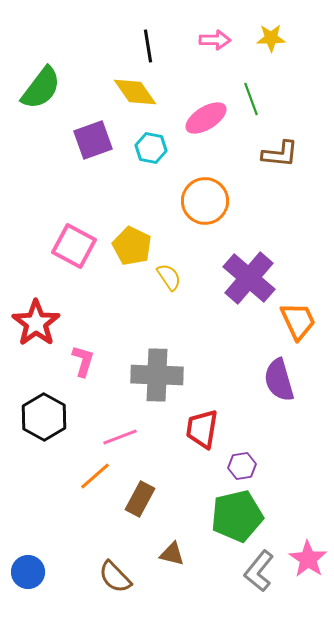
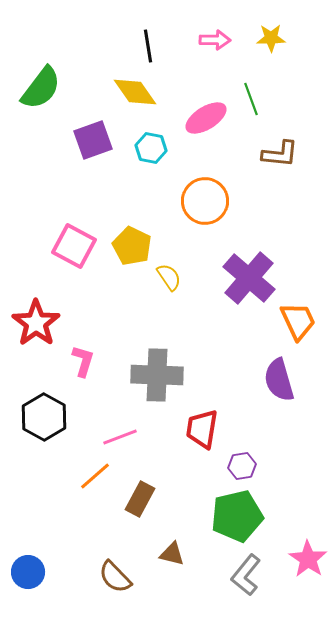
gray L-shape: moved 13 px left, 4 px down
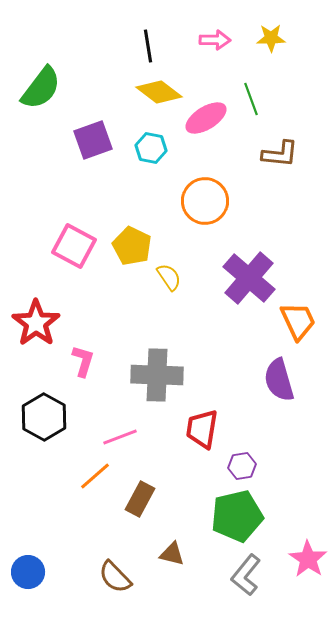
yellow diamond: moved 24 px right; rotated 18 degrees counterclockwise
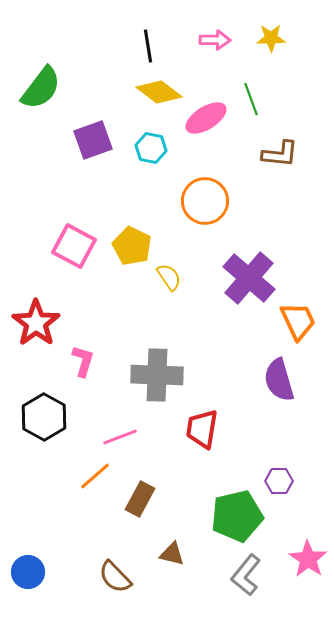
purple hexagon: moved 37 px right, 15 px down; rotated 8 degrees clockwise
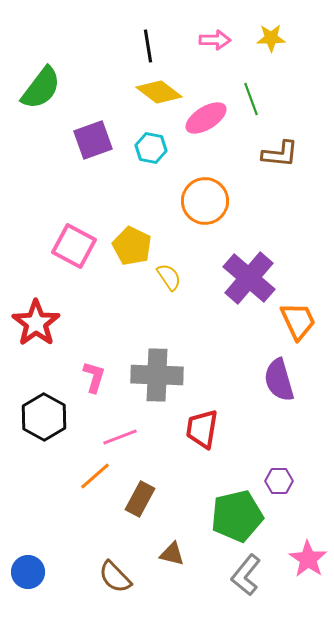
pink L-shape: moved 11 px right, 16 px down
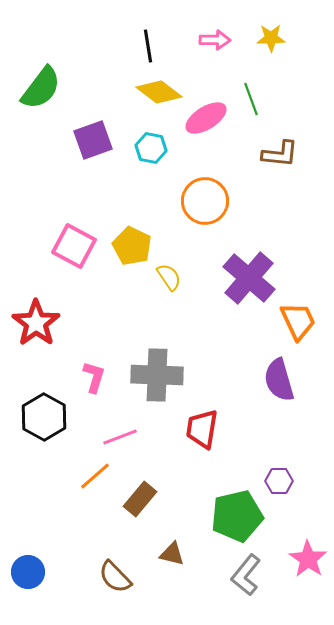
brown rectangle: rotated 12 degrees clockwise
